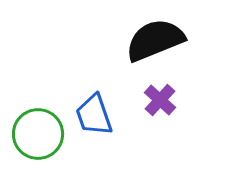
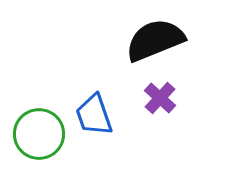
purple cross: moved 2 px up
green circle: moved 1 px right
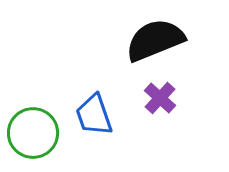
green circle: moved 6 px left, 1 px up
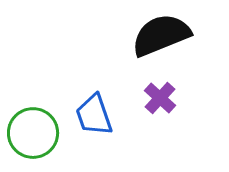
black semicircle: moved 6 px right, 5 px up
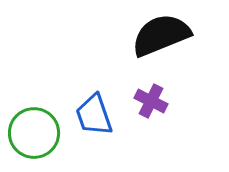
purple cross: moved 9 px left, 3 px down; rotated 16 degrees counterclockwise
green circle: moved 1 px right
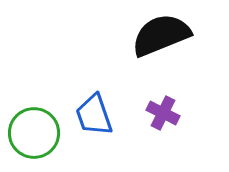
purple cross: moved 12 px right, 12 px down
